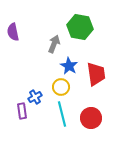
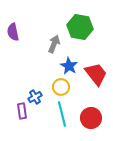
red trapezoid: rotated 30 degrees counterclockwise
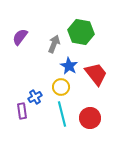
green hexagon: moved 1 px right, 5 px down
purple semicircle: moved 7 px right, 5 px down; rotated 48 degrees clockwise
red circle: moved 1 px left
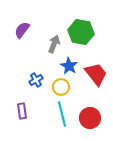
purple semicircle: moved 2 px right, 7 px up
blue cross: moved 1 px right, 17 px up
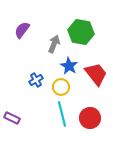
purple rectangle: moved 10 px left, 7 px down; rotated 56 degrees counterclockwise
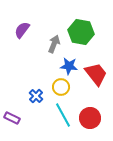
blue star: rotated 24 degrees counterclockwise
blue cross: moved 16 px down; rotated 16 degrees counterclockwise
cyan line: moved 1 px right, 1 px down; rotated 15 degrees counterclockwise
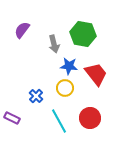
green hexagon: moved 2 px right, 2 px down
gray arrow: rotated 144 degrees clockwise
yellow circle: moved 4 px right, 1 px down
cyan line: moved 4 px left, 6 px down
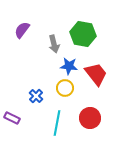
cyan line: moved 2 px left, 2 px down; rotated 40 degrees clockwise
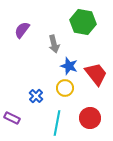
green hexagon: moved 12 px up
blue star: rotated 12 degrees clockwise
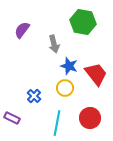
blue cross: moved 2 px left
